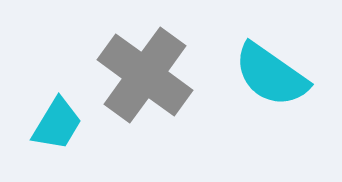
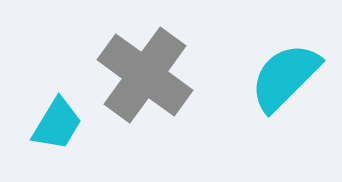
cyan semicircle: moved 14 px right, 2 px down; rotated 100 degrees clockwise
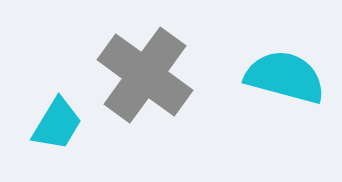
cyan semicircle: rotated 60 degrees clockwise
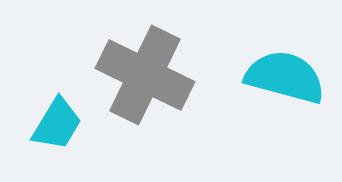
gray cross: rotated 10 degrees counterclockwise
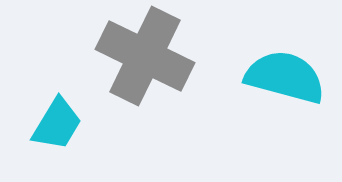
gray cross: moved 19 px up
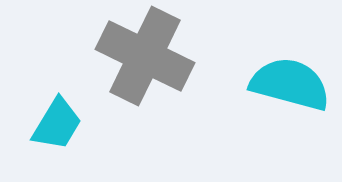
cyan semicircle: moved 5 px right, 7 px down
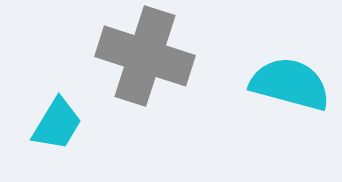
gray cross: rotated 8 degrees counterclockwise
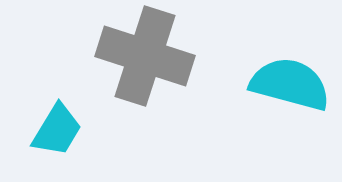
cyan trapezoid: moved 6 px down
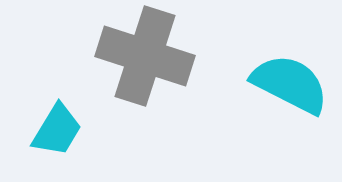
cyan semicircle: rotated 12 degrees clockwise
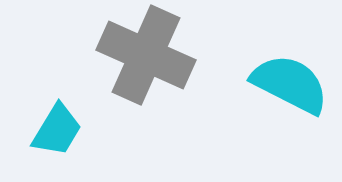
gray cross: moved 1 px right, 1 px up; rotated 6 degrees clockwise
